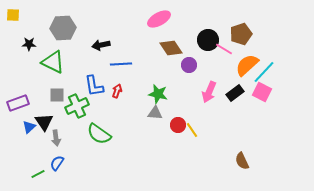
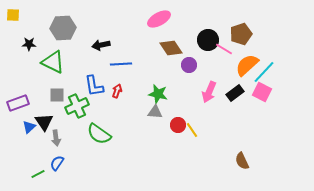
gray triangle: moved 1 px up
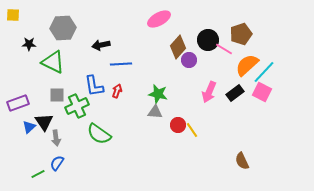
brown diamond: moved 7 px right, 1 px up; rotated 75 degrees clockwise
purple circle: moved 5 px up
